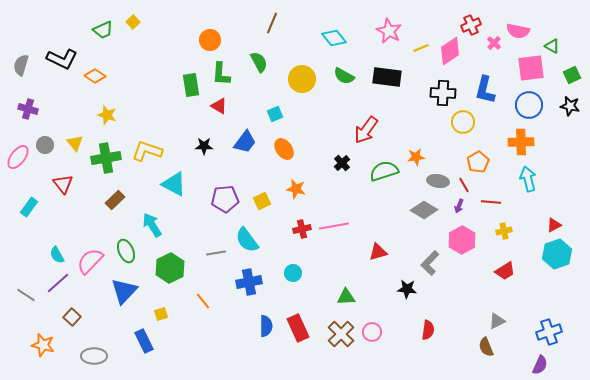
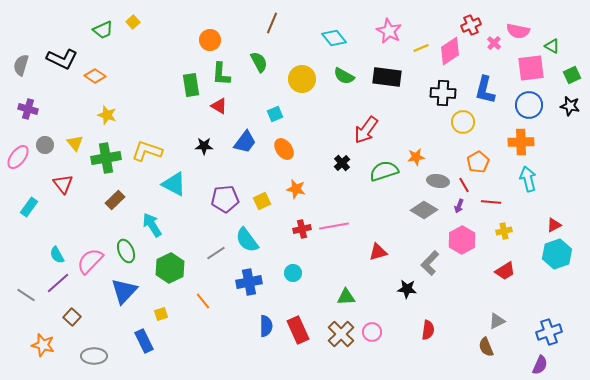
gray line at (216, 253): rotated 24 degrees counterclockwise
red rectangle at (298, 328): moved 2 px down
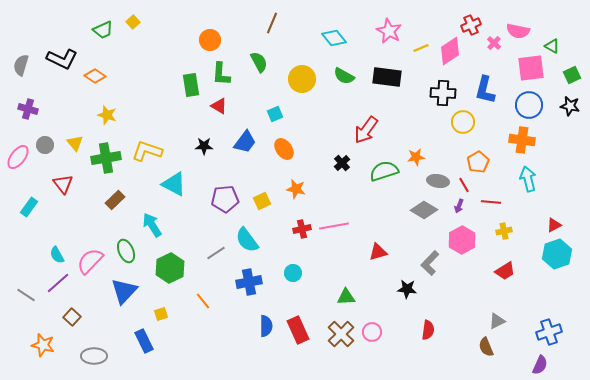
orange cross at (521, 142): moved 1 px right, 2 px up; rotated 10 degrees clockwise
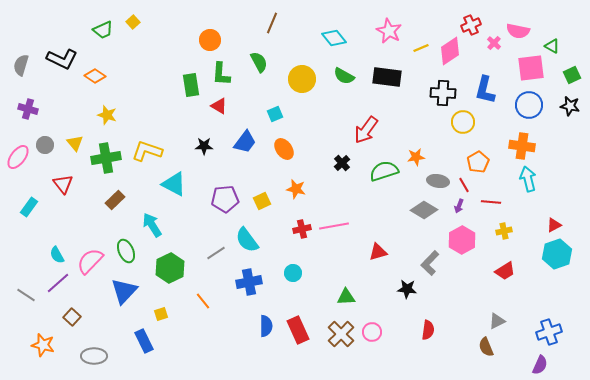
orange cross at (522, 140): moved 6 px down
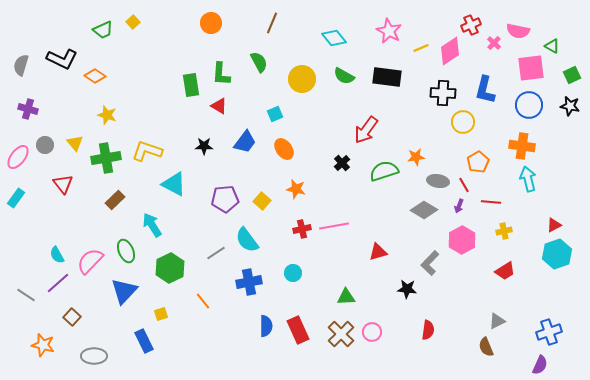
orange circle at (210, 40): moved 1 px right, 17 px up
yellow square at (262, 201): rotated 24 degrees counterclockwise
cyan rectangle at (29, 207): moved 13 px left, 9 px up
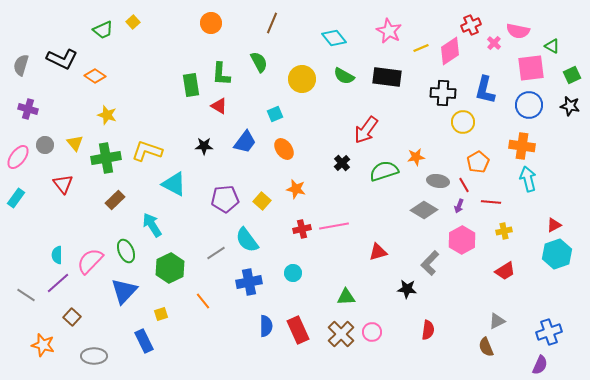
cyan semicircle at (57, 255): rotated 30 degrees clockwise
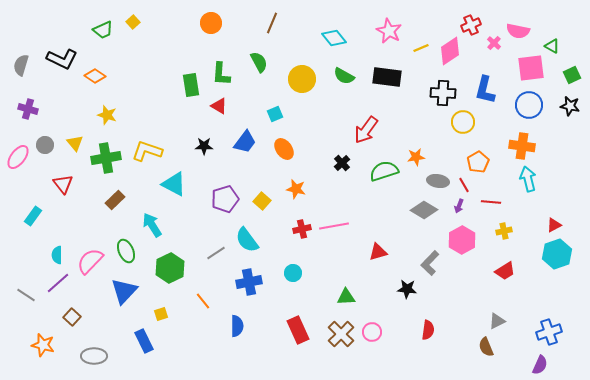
cyan rectangle at (16, 198): moved 17 px right, 18 px down
purple pentagon at (225, 199): rotated 12 degrees counterclockwise
blue semicircle at (266, 326): moved 29 px left
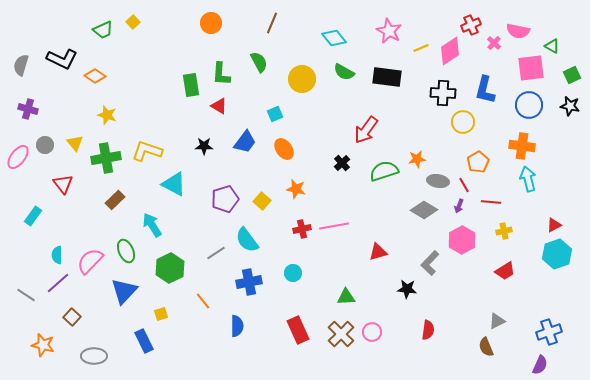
green semicircle at (344, 76): moved 4 px up
orange star at (416, 157): moved 1 px right, 2 px down
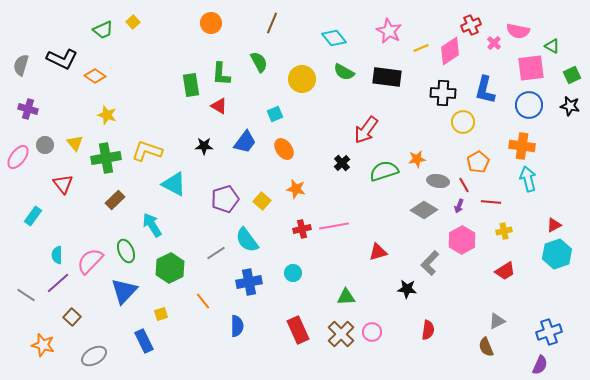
gray ellipse at (94, 356): rotated 30 degrees counterclockwise
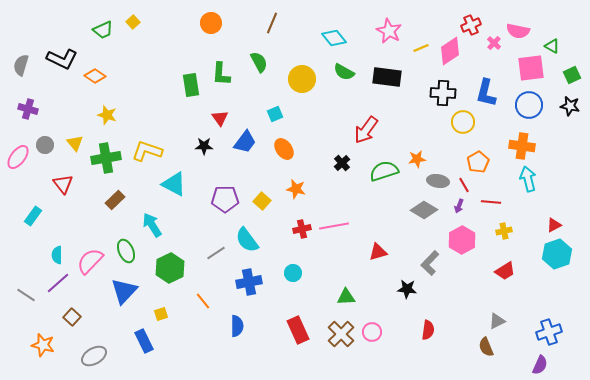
blue L-shape at (485, 90): moved 1 px right, 3 px down
red triangle at (219, 106): moved 1 px right, 12 px down; rotated 24 degrees clockwise
purple pentagon at (225, 199): rotated 16 degrees clockwise
